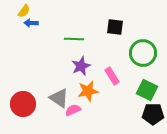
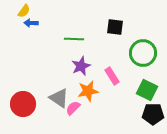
pink semicircle: moved 2 px up; rotated 21 degrees counterclockwise
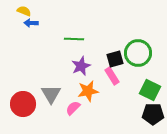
yellow semicircle: rotated 104 degrees counterclockwise
black square: moved 32 px down; rotated 24 degrees counterclockwise
green circle: moved 5 px left
green square: moved 3 px right
gray triangle: moved 8 px left, 4 px up; rotated 25 degrees clockwise
